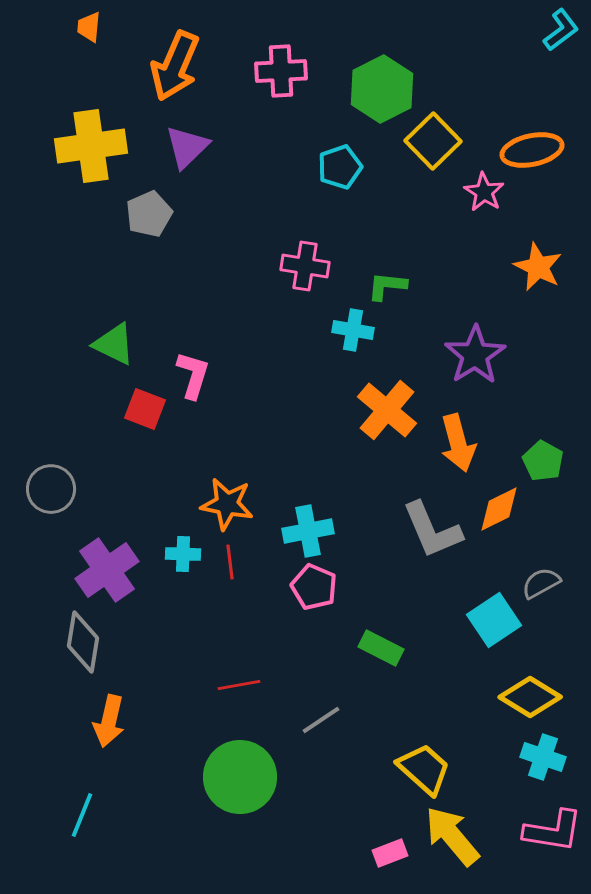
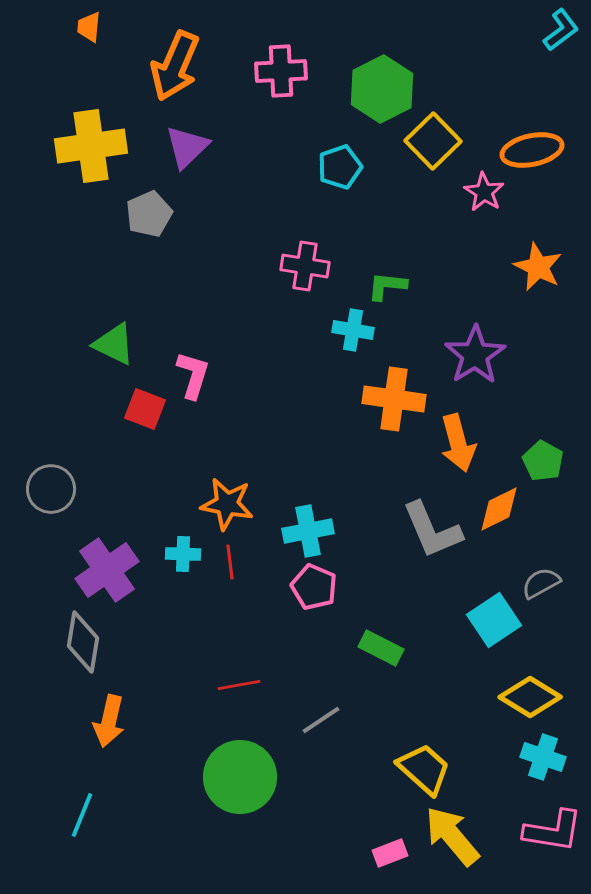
orange cross at (387, 410): moved 7 px right, 11 px up; rotated 32 degrees counterclockwise
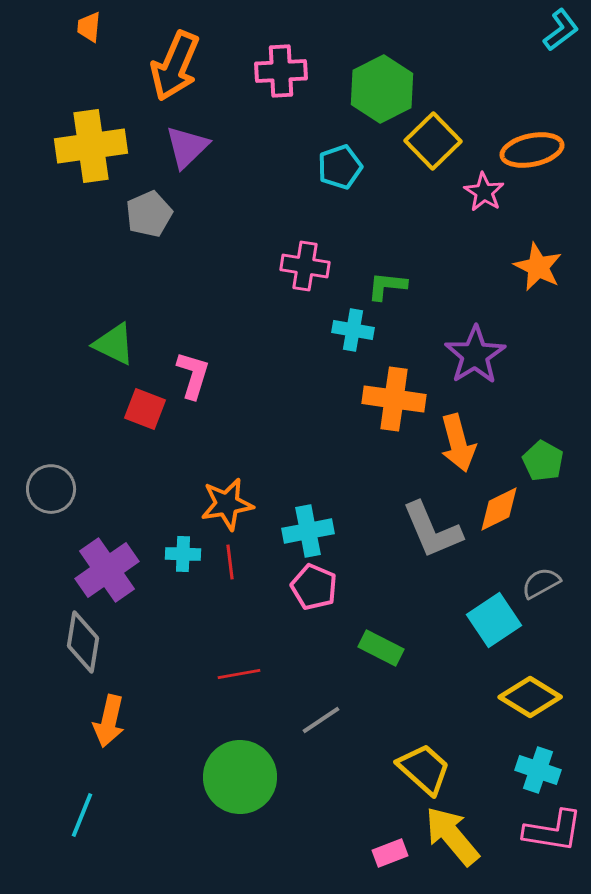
orange star at (227, 504): rotated 20 degrees counterclockwise
red line at (239, 685): moved 11 px up
cyan cross at (543, 757): moved 5 px left, 13 px down
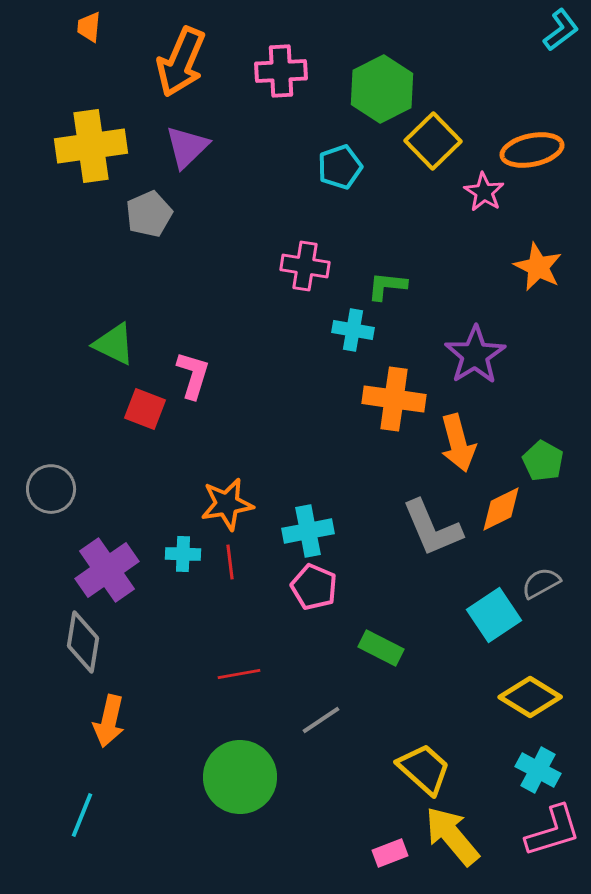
orange arrow at (175, 66): moved 6 px right, 4 px up
orange diamond at (499, 509): moved 2 px right
gray L-shape at (432, 530): moved 2 px up
cyan square at (494, 620): moved 5 px up
cyan cross at (538, 770): rotated 9 degrees clockwise
pink L-shape at (553, 831): rotated 26 degrees counterclockwise
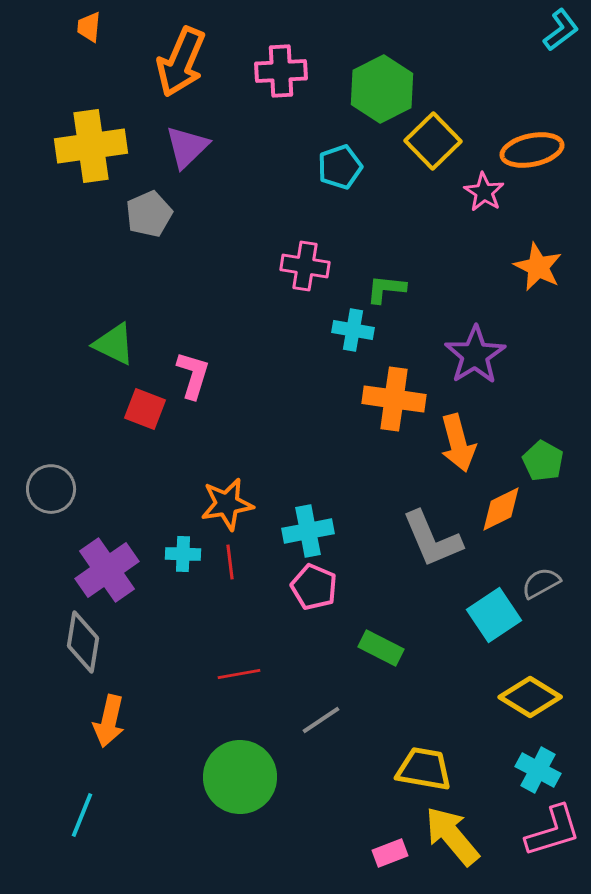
green L-shape at (387, 286): moved 1 px left, 3 px down
gray L-shape at (432, 528): moved 11 px down
yellow trapezoid at (424, 769): rotated 32 degrees counterclockwise
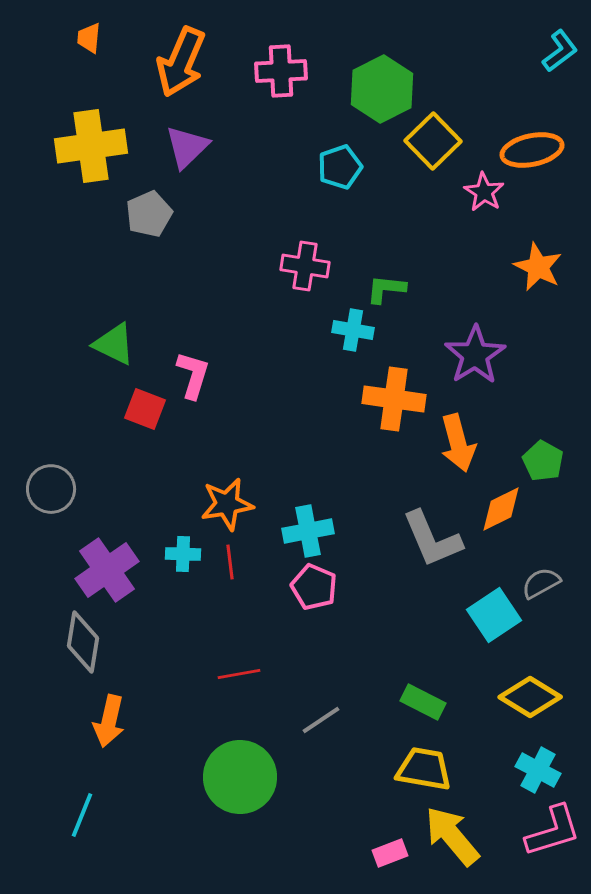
orange trapezoid at (89, 27): moved 11 px down
cyan L-shape at (561, 30): moved 1 px left, 21 px down
green rectangle at (381, 648): moved 42 px right, 54 px down
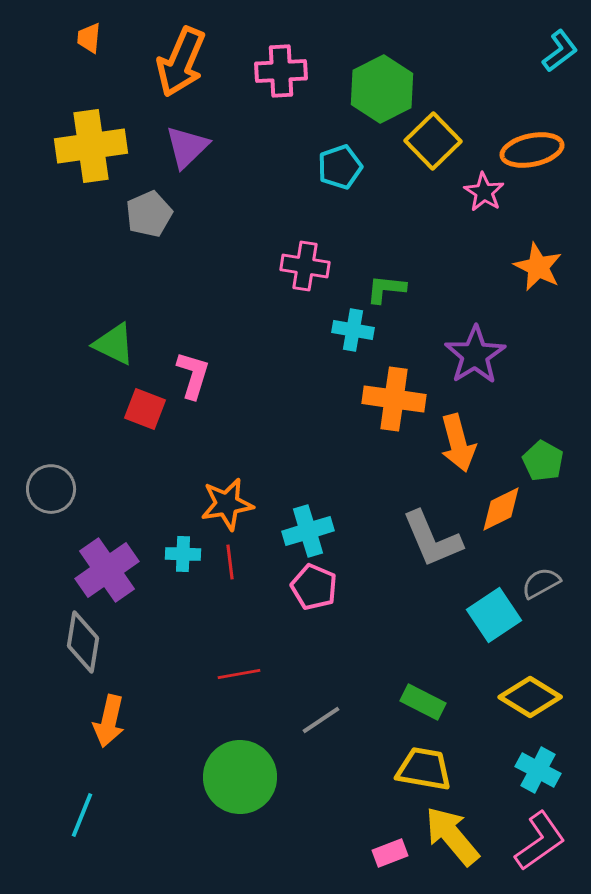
cyan cross at (308, 531): rotated 6 degrees counterclockwise
pink L-shape at (553, 831): moved 13 px left, 10 px down; rotated 18 degrees counterclockwise
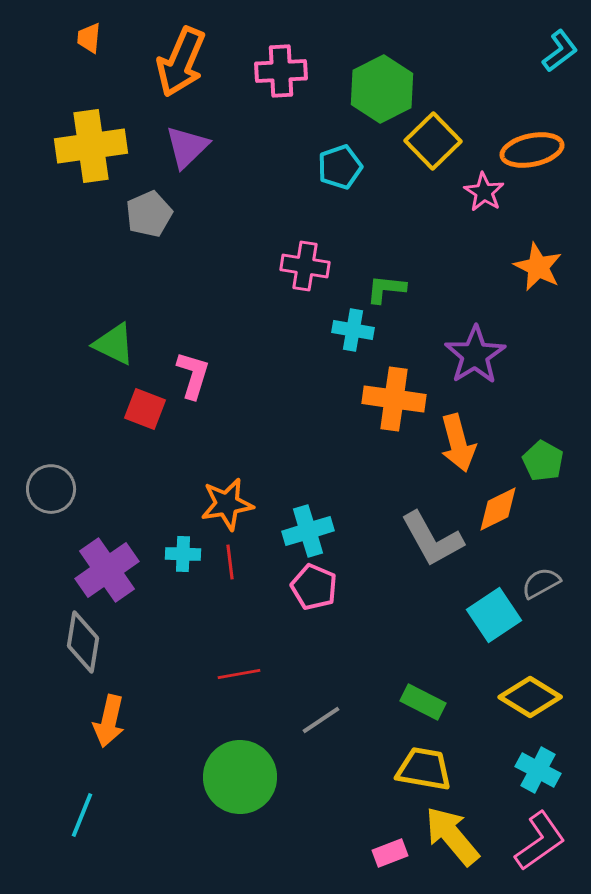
orange diamond at (501, 509): moved 3 px left
gray L-shape at (432, 539): rotated 6 degrees counterclockwise
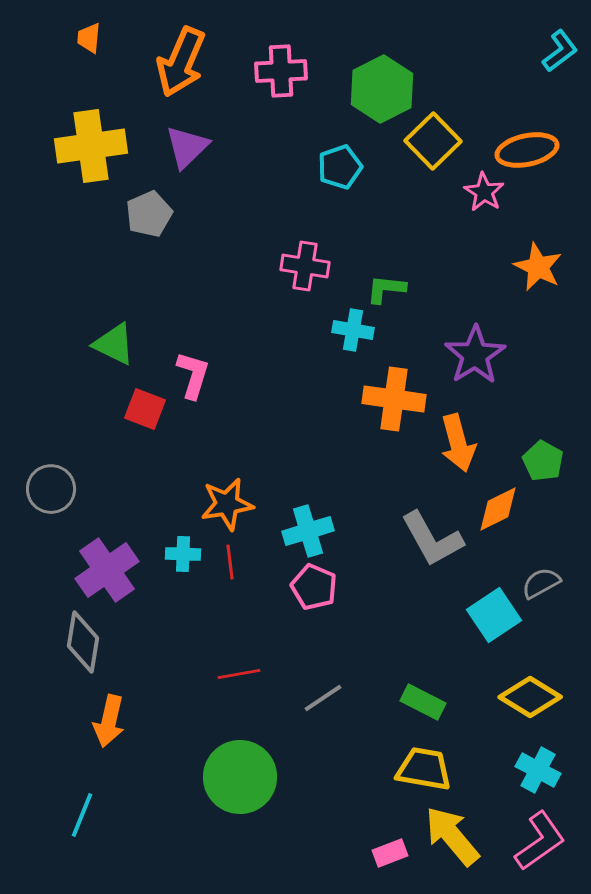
orange ellipse at (532, 150): moved 5 px left
gray line at (321, 720): moved 2 px right, 22 px up
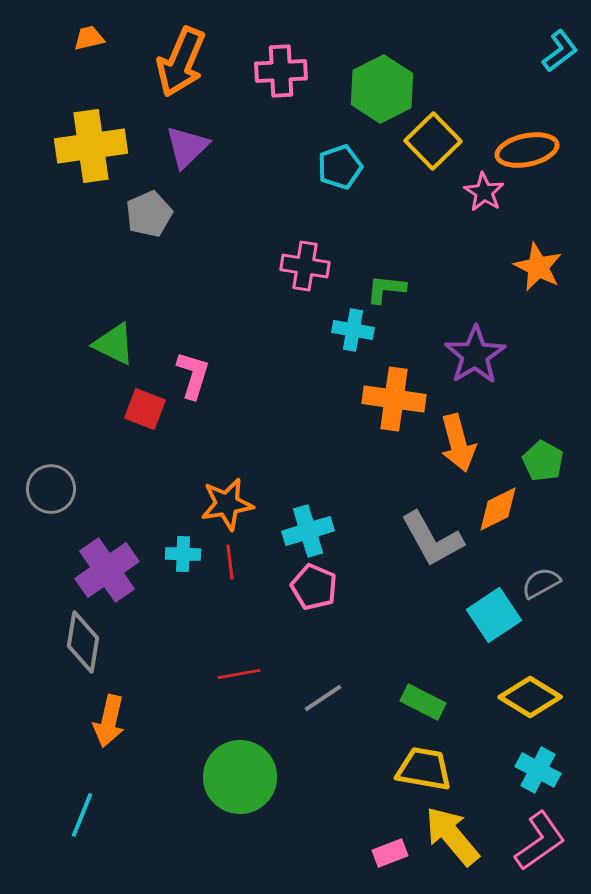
orange trapezoid at (89, 38): rotated 72 degrees clockwise
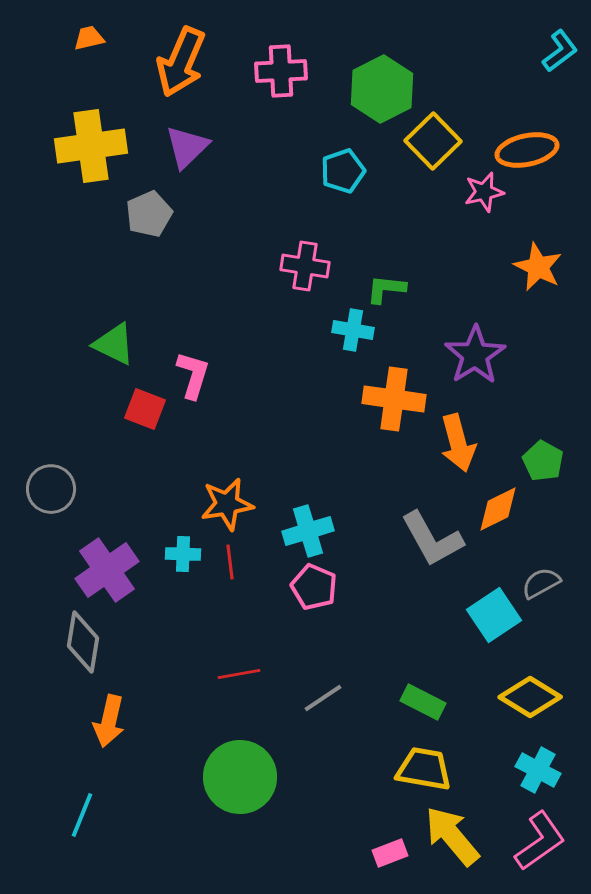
cyan pentagon at (340, 167): moved 3 px right, 4 px down
pink star at (484, 192): rotated 27 degrees clockwise
